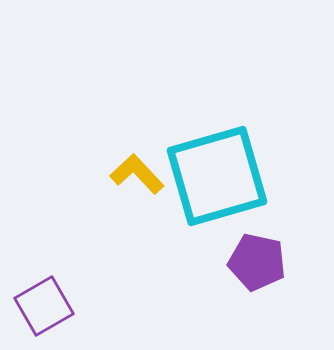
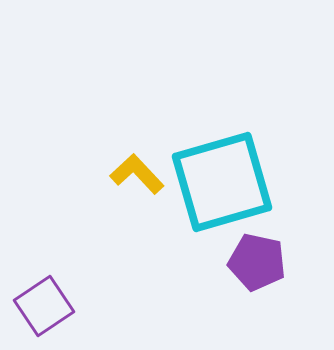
cyan square: moved 5 px right, 6 px down
purple square: rotated 4 degrees counterclockwise
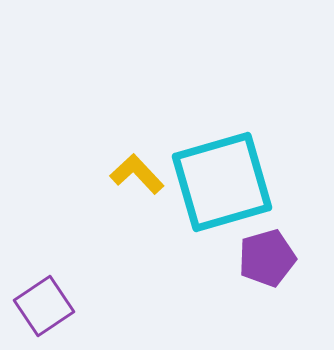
purple pentagon: moved 10 px right, 4 px up; rotated 28 degrees counterclockwise
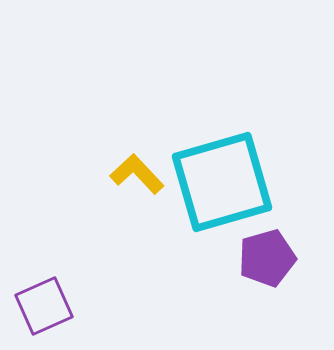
purple square: rotated 10 degrees clockwise
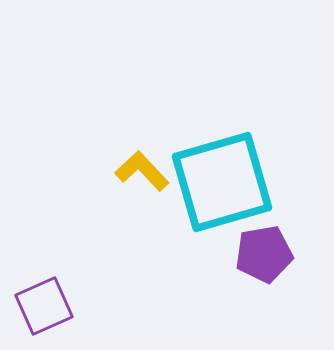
yellow L-shape: moved 5 px right, 3 px up
purple pentagon: moved 3 px left, 4 px up; rotated 6 degrees clockwise
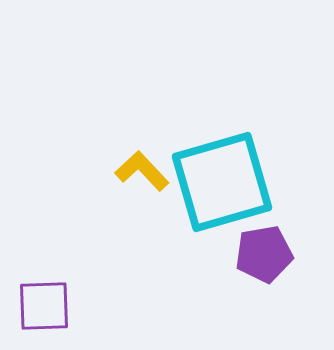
purple square: rotated 22 degrees clockwise
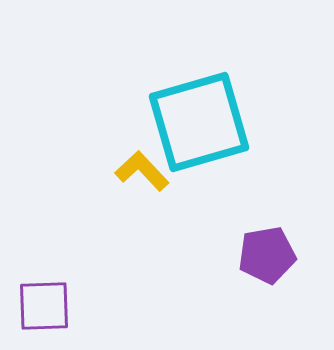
cyan square: moved 23 px left, 60 px up
purple pentagon: moved 3 px right, 1 px down
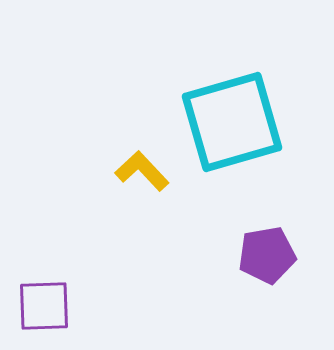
cyan square: moved 33 px right
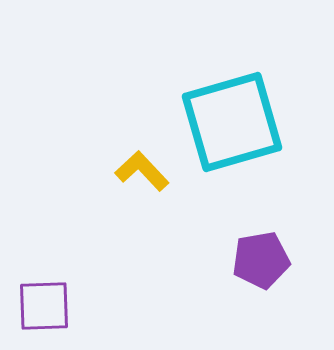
purple pentagon: moved 6 px left, 5 px down
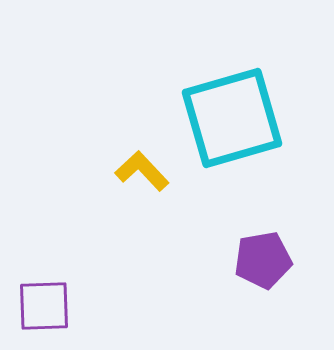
cyan square: moved 4 px up
purple pentagon: moved 2 px right
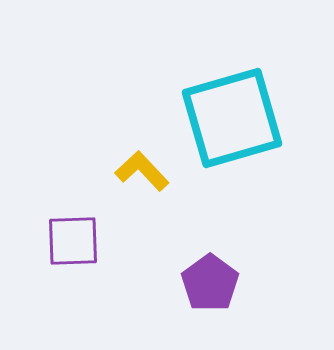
purple pentagon: moved 53 px left, 23 px down; rotated 26 degrees counterclockwise
purple square: moved 29 px right, 65 px up
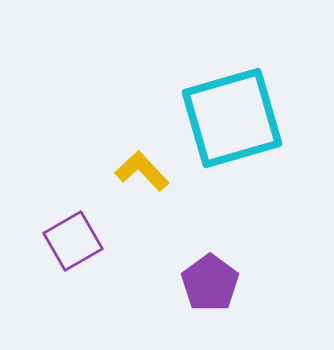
purple square: rotated 28 degrees counterclockwise
